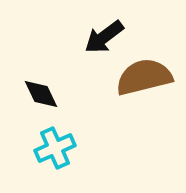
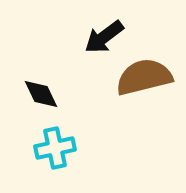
cyan cross: rotated 12 degrees clockwise
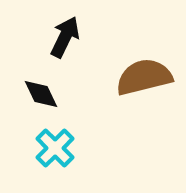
black arrow: moved 39 px left; rotated 153 degrees clockwise
cyan cross: rotated 33 degrees counterclockwise
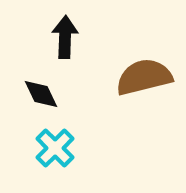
black arrow: rotated 24 degrees counterclockwise
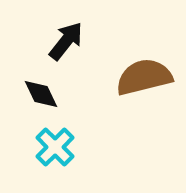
black arrow: moved 1 px right, 4 px down; rotated 36 degrees clockwise
cyan cross: moved 1 px up
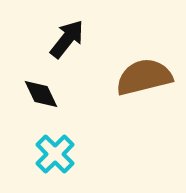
black arrow: moved 1 px right, 2 px up
cyan cross: moved 7 px down
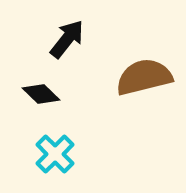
black diamond: rotated 21 degrees counterclockwise
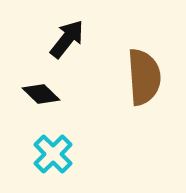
brown semicircle: rotated 100 degrees clockwise
cyan cross: moved 2 px left
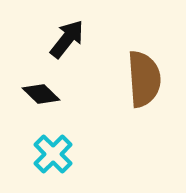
brown semicircle: moved 2 px down
